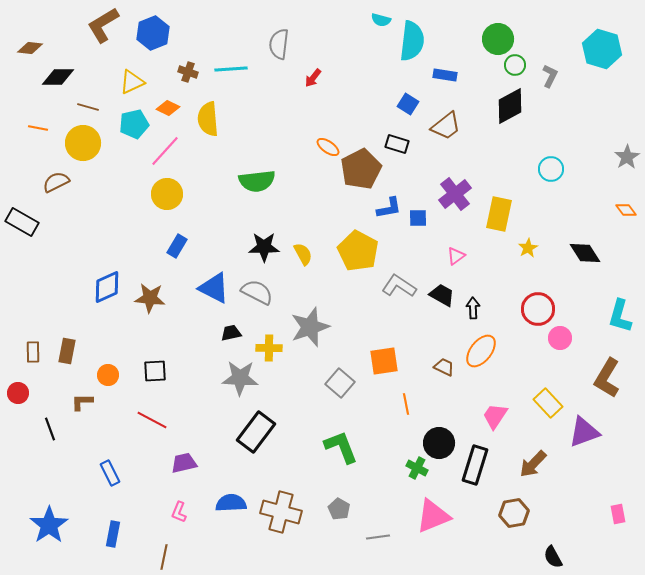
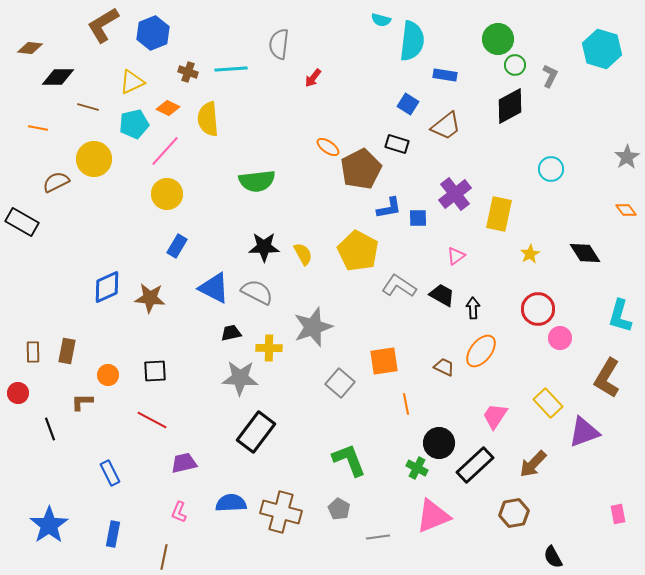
yellow circle at (83, 143): moved 11 px right, 16 px down
yellow star at (528, 248): moved 2 px right, 6 px down
gray star at (310, 327): moved 3 px right
green L-shape at (341, 447): moved 8 px right, 13 px down
black rectangle at (475, 465): rotated 30 degrees clockwise
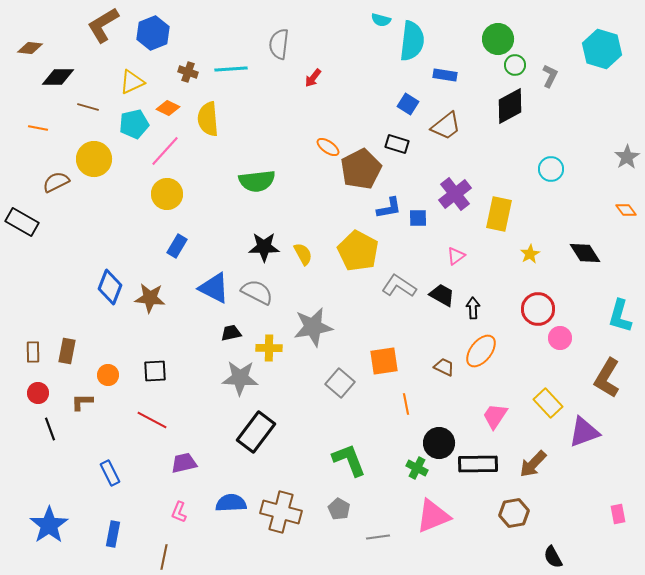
blue diamond at (107, 287): moved 3 px right; rotated 44 degrees counterclockwise
gray star at (313, 327): rotated 9 degrees clockwise
red circle at (18, 393): moved 20 px right
black rectangle at (475, 465): moved 3 px right, 1 px up; rotated 42 degrees clockwise
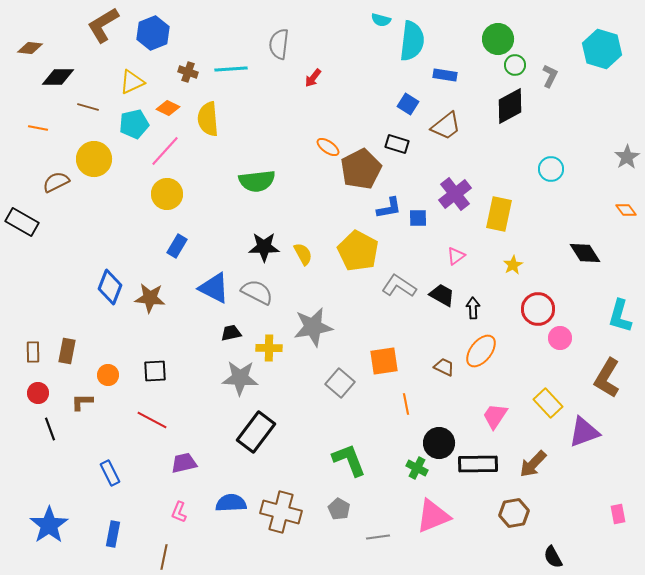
yellow star at (530, 254): moved 17 px left, 11 px down
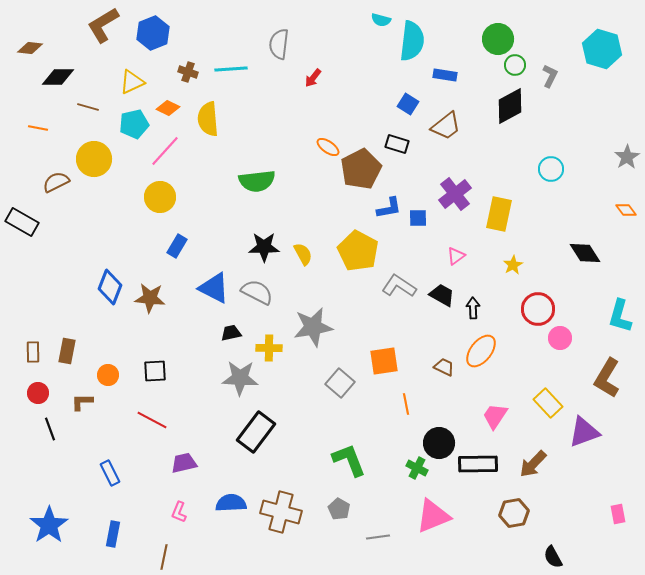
yellow circle at (167, 194): moved 7 px left, 3 px down
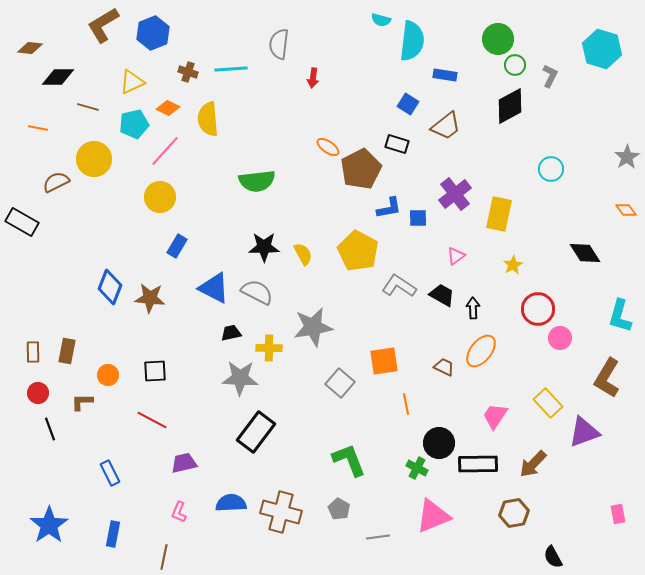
red arrow at (313, 78): rotated 30 degrees counterclockwise
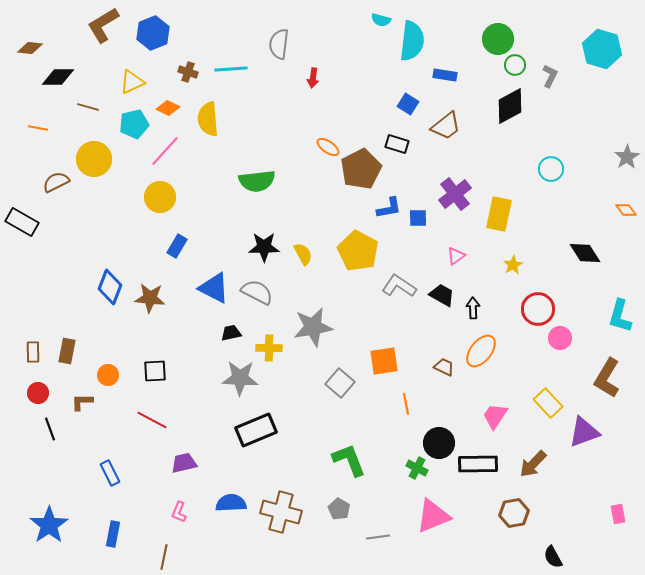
black rectangle at (256, 432): moved 2 px up; rotated 30 degrees clockwise
